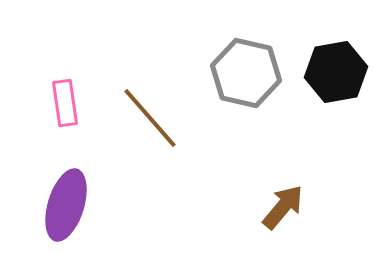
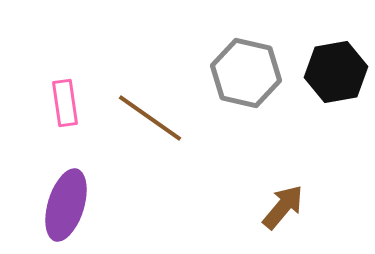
brown line: rotated 14 degrees counterclockwise
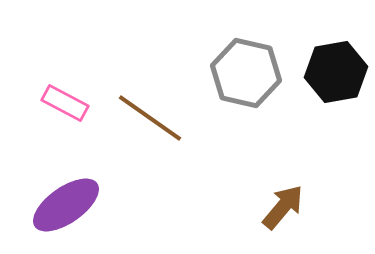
pink rectangle: rotated 54 degrees counterclockwise
purple ellipse: rotated 38 degrees clockwise
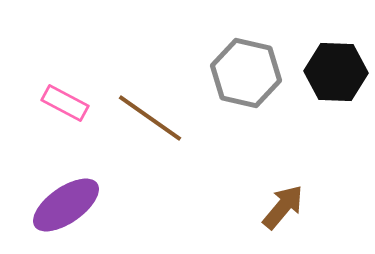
black hexagon: rotated 12 degrees clockwise
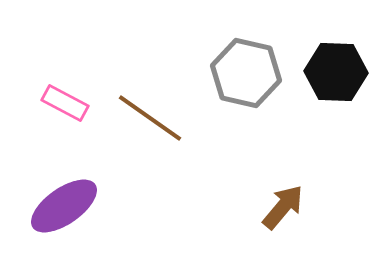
purple ellipse: moved 2 px left, 1 px down
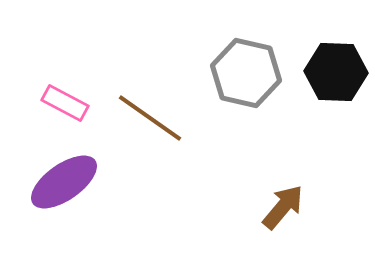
purple ellipse: moved 24 px up
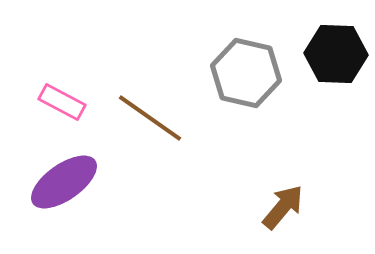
black hexagon: moved 18 px up
pink rectangle: moved 3 px left, 1 px up
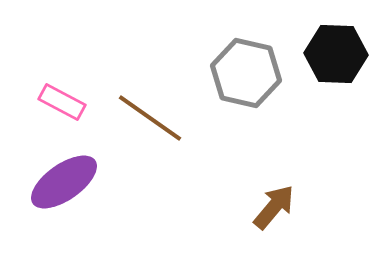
brown arrow: moved 9 px left
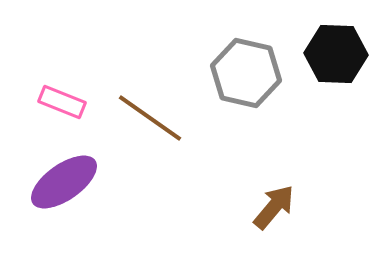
pink rectangle: rotated 6 degrees counterclockwise
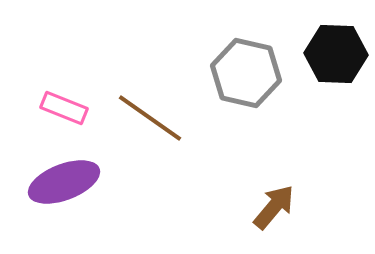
pink rectangle: moved 2 px right, 6 px down
purple ellipse: rotated 14 degrees clockwise
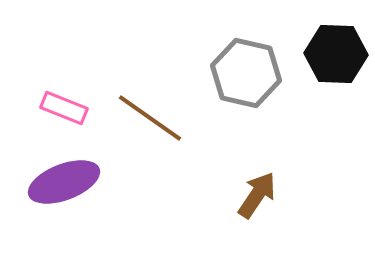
brown arrow: moved 17 px left, 12 px up; rotated 6 degrees counterclockwise
